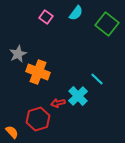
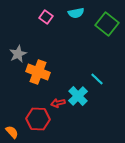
cyan semicircle: rotated 42 degrees clockwise
red hexagon: rotated 20 degrees clockwise
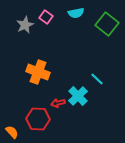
gray star: moved 7 px right, 29 px up
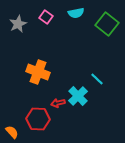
gray star: moved 7 px left, 1 px up
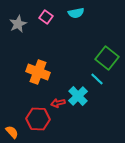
green square: moved 34 px down
